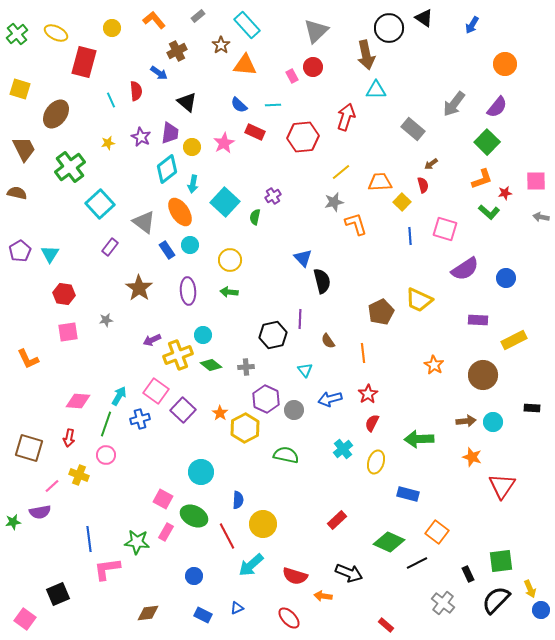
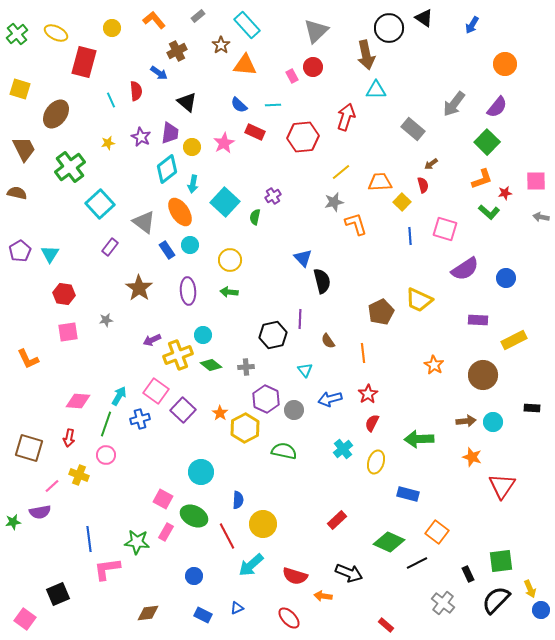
green semicircle at (286, 455): moved 2 px left, 4 px up
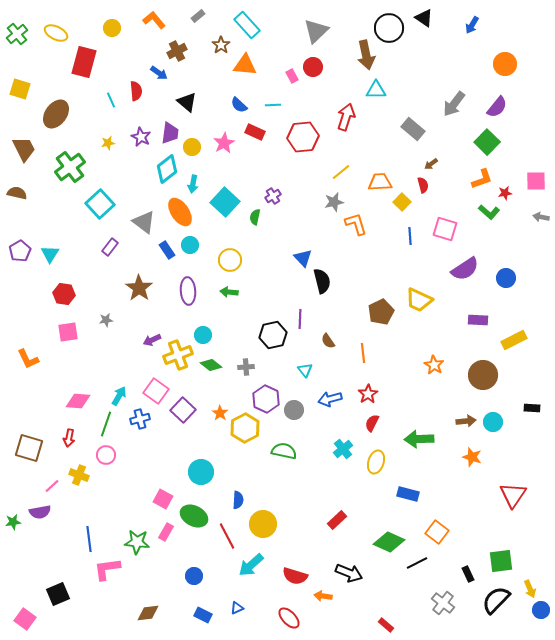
red triangle at (502, 486): moved 11 px right, 9 px down
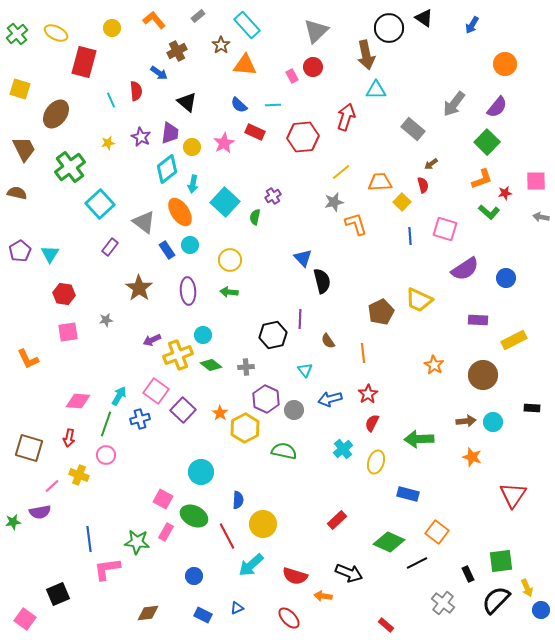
yellow arrow at (530, 589): moved 3 px left, 1 px up
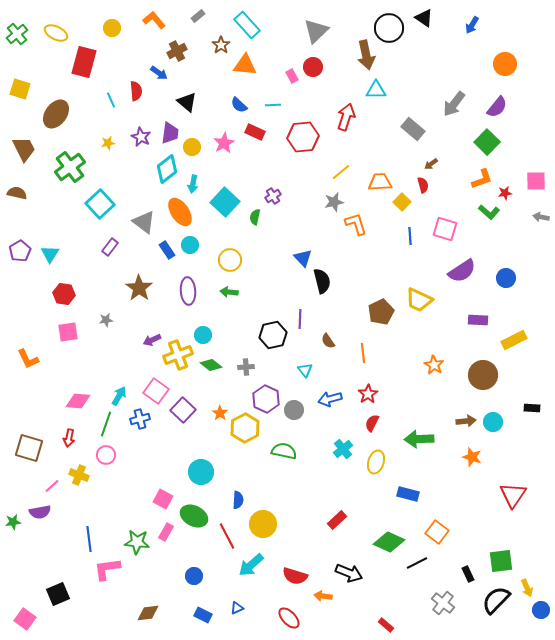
purple semicircle at (465, 269): moved 3 px left, 2 px down
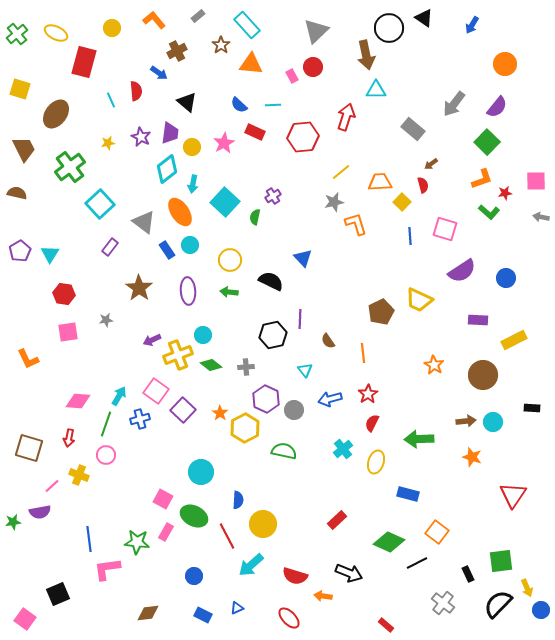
orange triangle at (245, 65): moved 6 px right, 1 px up
black semicircle at (322, 281): moved 51 px left; rotated 50 degrees counterclockwise
black semicircle at (496, 600): moved 2 px right, 4 px down
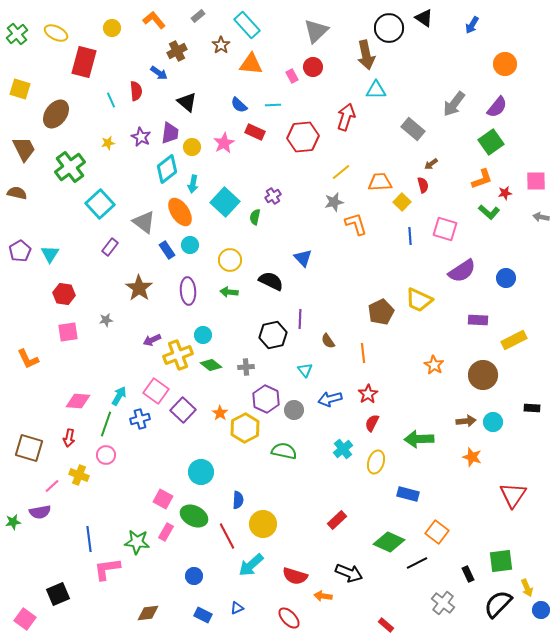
green square at (487, 142): moved 4 px right; rotated 10 degrees clockwise
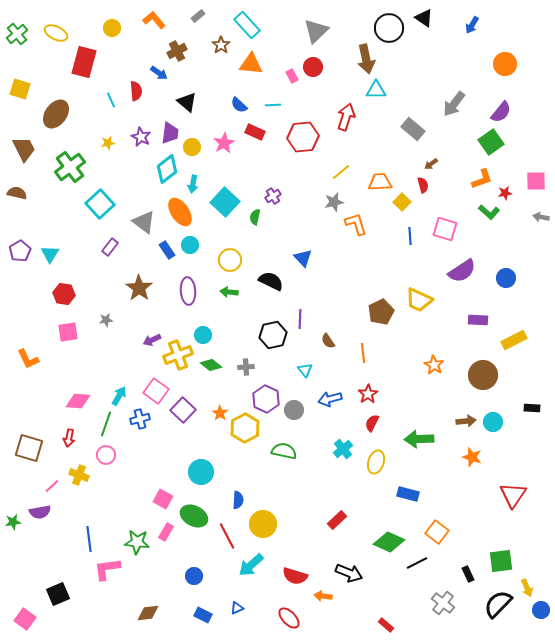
brown arrow at (366, 55): moved 4 px down
purple semicircle at (497, 107): moved 4 px right, 5 px down
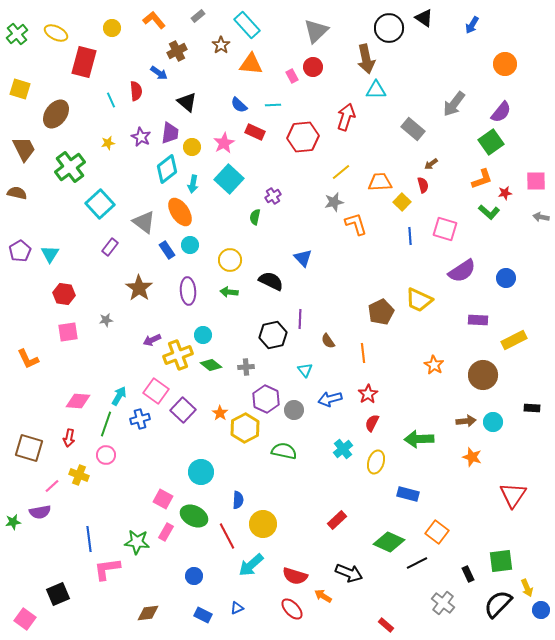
cyan square at (225, 202): moved 4 px right, 23 px up
orange arrow at (323, 596): rotated 24 degrees clockwise
red ellipse at (289, 618): moved 3 px right, 9 px up
